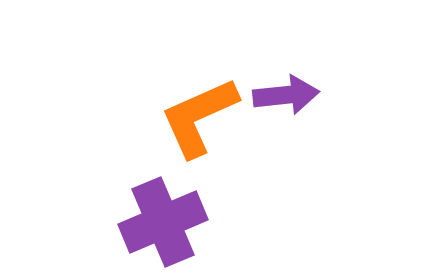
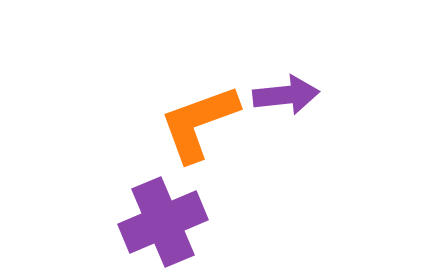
orange L-shape: moved 6 px down; rotated 4 degrees clockwise
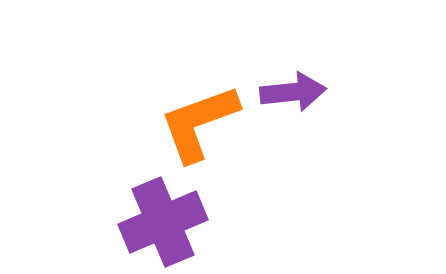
purple arrow: moved 7 px right, 3 px up
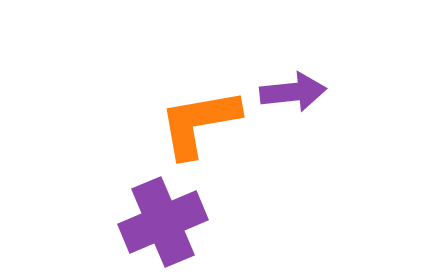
orange L-shape: rotated 10 degrees clockwise
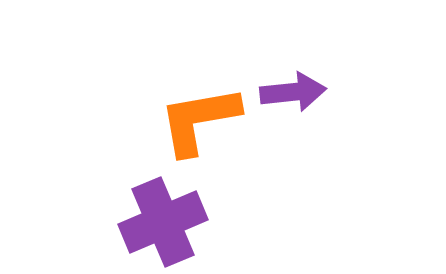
orange L-shape: moved 3 px up
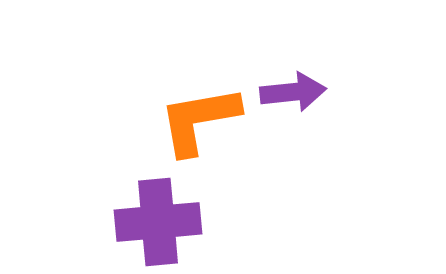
purple cross: moved 5 px left; rotated 18 degrees clockwise
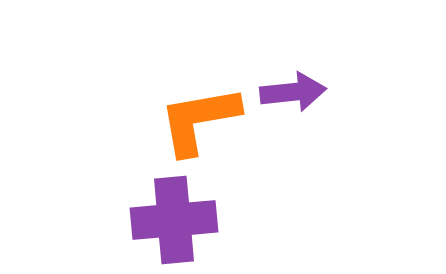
purple cross: moved 16 px right, 2 px up
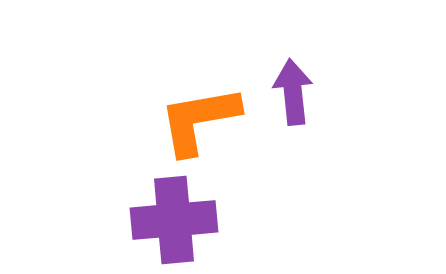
purple arrow: rotated 90 degrees counterclockwise
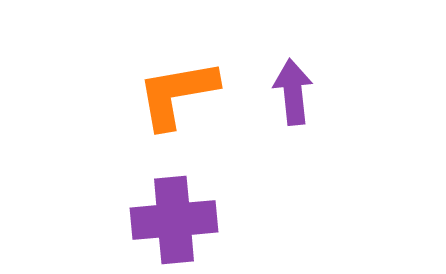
orange L-shape: moved 22 px left, 26 px up
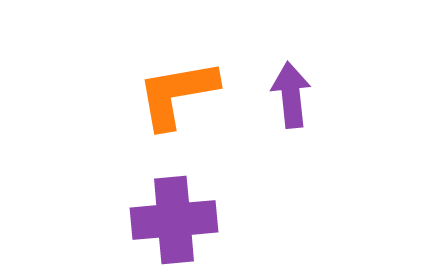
purple arrow: moved 2 px left, 3 px down
